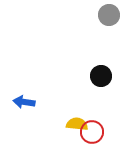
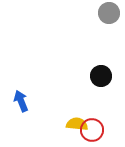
gray circle: moved 2 px up
blue arrow: moved 3 px left, 1 px up; rotated 60 degrees clockwise
red circle: moved 2 px up
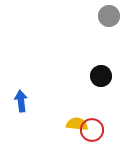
gray circle: moved 3 px down
blue arrow: rotated 15 degrees clockwise
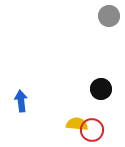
black circle: moved 13 px down
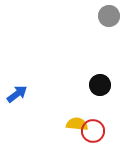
black circle: moved 1 px left, 4 px up
blue arrow: moved 4 px left, 7 px up; rotated 60 degrees clockwise
red circle: moved 1 px right, 1 px down
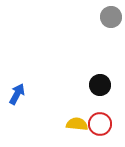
gray circle: moved 2 px right, 1 px down
blue arrow: rotated 25 degrees counterclockwise
red circle: moved 7 px right, 7 px up
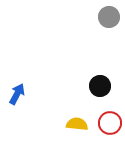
gray circle: moved 2 px left
black circle: moved 1 px down
red circle: moved 10 px right, 1 px up
